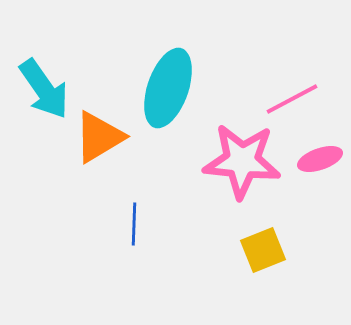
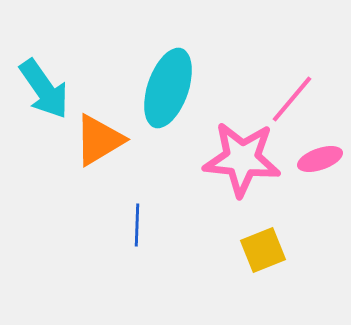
pink line: rotated 22 degrees counterclockwise
orange triangle: moved 3 px down
pink star: moved 2 px up
blue line: moved 3 px right, 1 px down
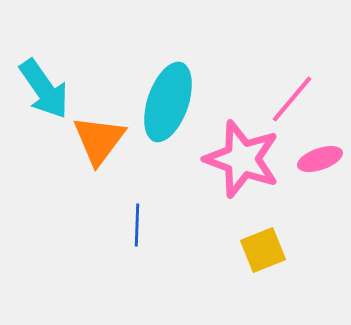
cyan ellipse: moved 14 px down
orange triangle: rotated 22 degrees counterclockwise
pink star: rotated 14 degrees clockwise
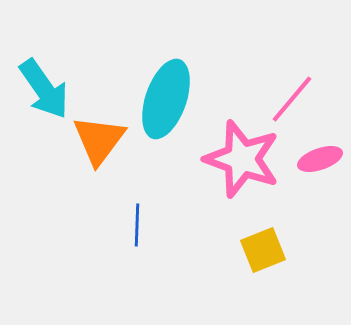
cyan ellipse: moved 2 px left, 3 px up
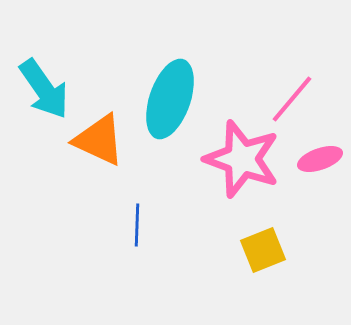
cyan ellipse: moved 4 px right
orange triangle: rotated 42 degrees counterclockwise
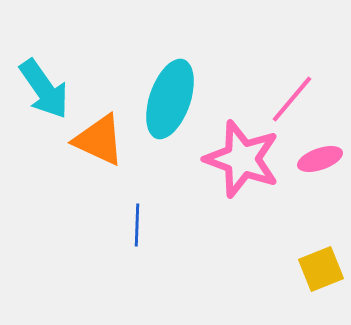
yellow square: moved 58 px right, 19 px down
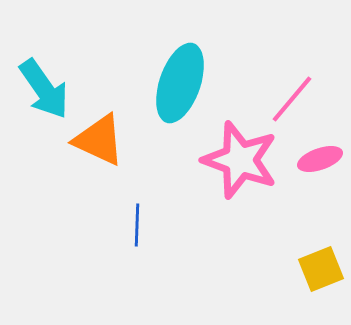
cyan ellipse: moved 10 px right, 16 px up
pink star: moved 2 px left, 1 px down
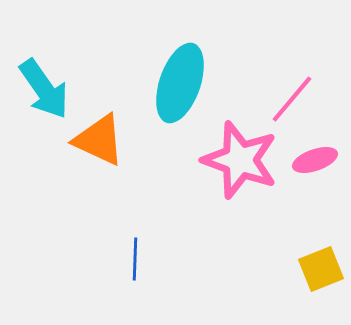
pink ellipse: moved 5 px left, 1 px down
blue line: moved 2 px left, 34 px down
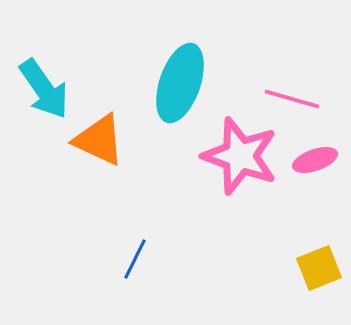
pink line: rotated 66 degrees clockwise
pink star: moved 4 px up
blue line: rotated 24 degrees clockwise
yellow square: moved 2 px left, 1 px up
